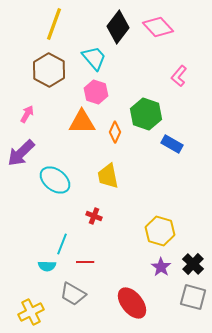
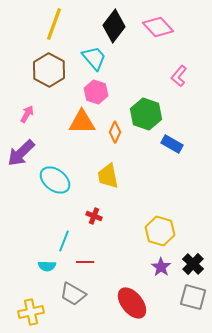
black diamond: moved 4 px left, 1 px up
cyan line: moved 2 px right, 3 px up
yellow cross: rotated 15 degrees clockwise
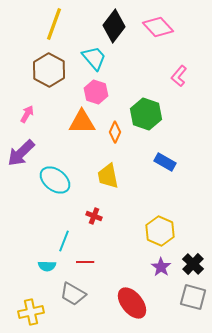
blue rectangle: moved 7 px left, 18 px down
yellow hexagon: rotated 8 degrees clockwise
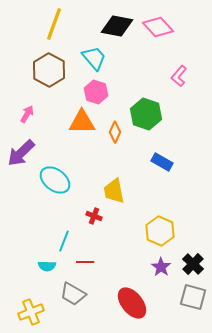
black diamond: moved 3 px right; rotated 64 degrees clockwise
blue rectangle: moved 3 px left
yellow trapezoid: moved 6 px right, 15 px down
yellow cross: rotated 10 degrees counterclockwise
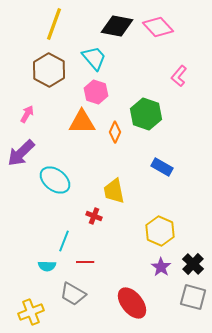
blue rectangle: moved 5 px down
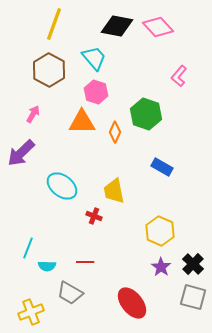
pink arrow: moved 6 px right
cyan ellipse: moved 7 px right, 6 px down
cyan line: moved 36 px left, 7 px down
gray trapezoid: moved 3 px left, 1 px up
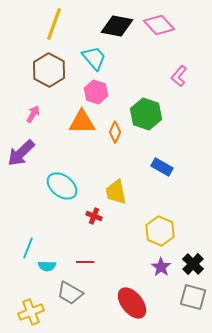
pink diamond: moved 1 px right, 2 px up
yellow trapezoid: moved 2 px right, 1 px down
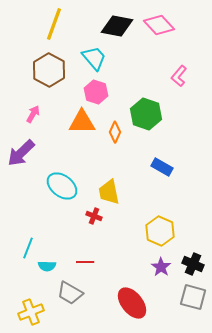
yellow trapezoid: moved 7 px left
black cross: rotated 20 degrees counterclockwise
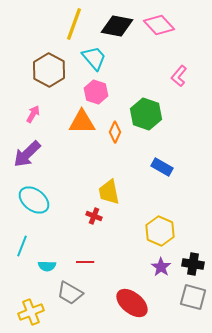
yellow line: moved 20 px right
purple arrow: moved 6 px right, 1 px down
cyan ellipse: moved 28 px left, 14 px down
cyan line: moved 6 px left, 2 px up
black cross: rotated 15 degrees counterclockwise
red ellipse: rotated 12 degrees counterclockwise
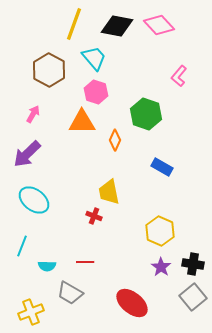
orange diamond: moved 8 px down
gray square: rotated 36 degrees clockwise
